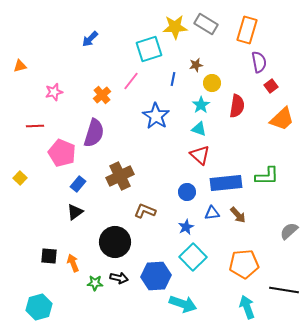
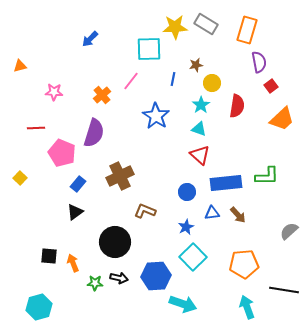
cyan square at (149, 49): rotated 16 degrees clockwise
pink star at (54, 92): rotated 18 degrees clockwise
red line at (35, 126): moved 1 px right, 2 px down
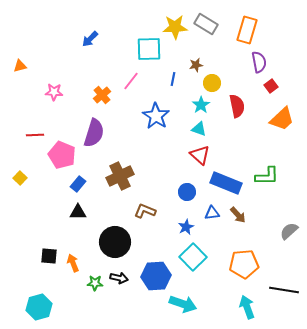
red semicircle at (237, 106): rotated 20 degrees counterclockwise
red line at (36, 128): moved 1 px left, 7 px down
pink pentagon at (62, 153): moved 2 px down
blue rectangle at (226, 183): rotated 28 degrees clockwise
black triangle at (75, 212): moved 3 px right; rotated 36 degrees clockwise
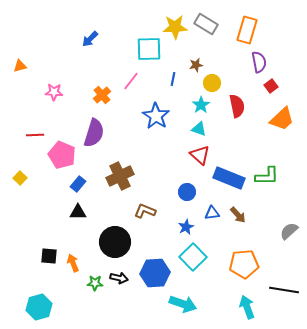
blue rectangle at (226, 183): moved 3 px right, 5 px up
blue hexagon at (156, 276): moved 1 px left, 3 px up
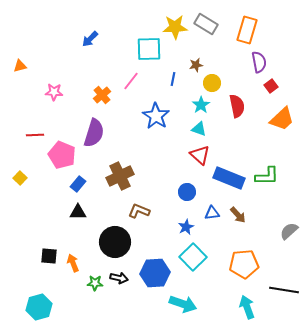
brown L-shape at (145, 211): moved 6 px left
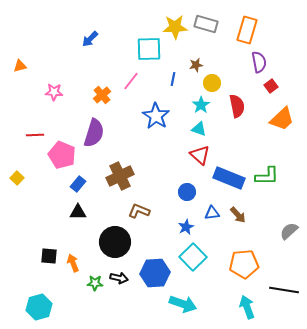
gray rectangle at (206, 24): rotated 15 degrees counterclockwise
yellow square at (20, 178): moved 3 px left
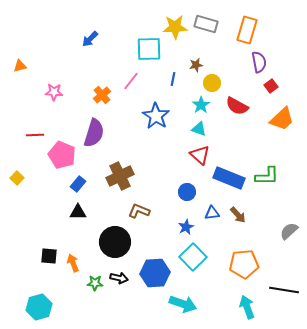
red semicircle at (237, 106): rotated 130 degrees clockwise
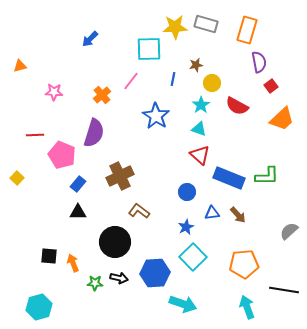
brown L-shape at (139, 211): rotated 15 degrees clockwise
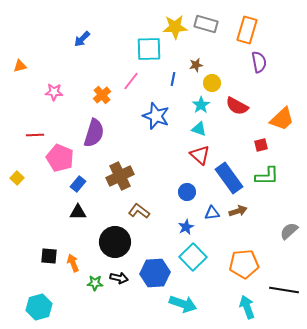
blue arrow at (90, 39): moved 8 px left
red square at (271, 86): moved 10 px left, 59 px down; rotated 24 degrees clockwise
blue star at (156, 116): rotated 12 degrees counterclockwise
pink pentagon at (62, 155): moved 2 px left, 3 px down
blue rectangle at (229, 178): rotated 32 degrees clockwise
brown arrow at (238, 215): moved 4 px up; rotated 66 degrees counterclockwise
